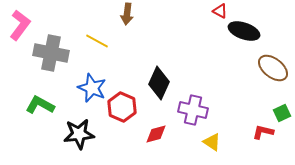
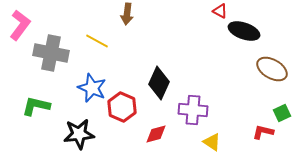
brown ellipse: moved 1 px left, 1 px down; rotated 8 degrees counterclockwise
green L-shape: moved 4 px left, 1 px down; rotated 16 degrees counterclockwise
purple cross: rotated 8 degrees counterclockwise
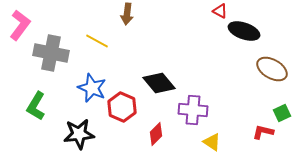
black diamond: rotated 64 degrees counterclockwise
green L-shape: rotated 72 degrees counterclockwise
red diamond: rotated 30 degrees counterclockwise
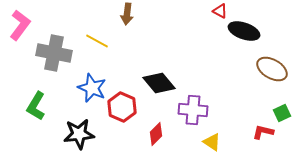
gray cross: moved 3 px right
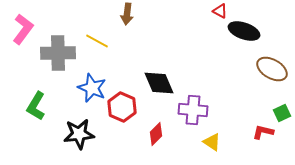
pink L-shape: moved 3 px right, 4 px down
gray cross: moved 4 px right; rotated 12 degrees counterclockwise
black diamond: rotated 16 degrees clockwise
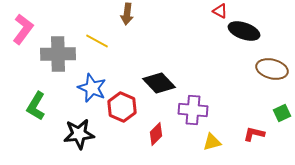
gray cross: moved 1 px down
brown ellipse: rotated 16 degrees counterclockwise
black diamond: rotated 20 degrees counterclockwise
red L-shape: moved 9 px left, 2 px down
yellow triangle: rotated 48 degrees counterclockwise
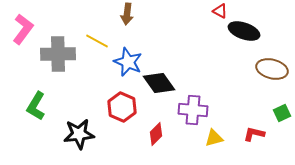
black diamond: rotated 8 degrees clockwise
blue star: moved 36 px right, 26 px up
yellow triangle: moved 2 px right, 4 px up
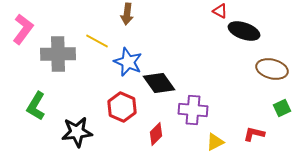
green square: moved 5 px up
black star: moved 2 px left, 2 px up
yellow triangle: moved 1 px right, 4 px down; rotated 12 degrees counterclockwise
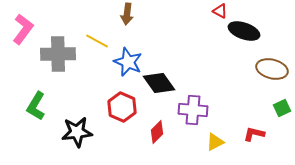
red diamond: moved 1 px right, 2 px up
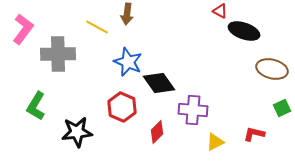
yellow line: moved 14 px up
